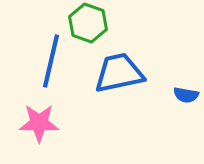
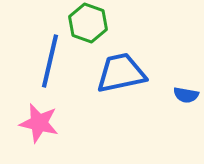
blue line: moved 1 px left
blue trapezoid: moved 2 px right
pink star: rotated 12 degrees clockwise
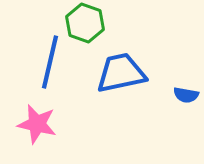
green hexagon: moved 3 px left
blue line: moved 1 px down
pink star: moved 2 px left, 1 px down
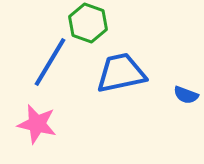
green hexagon: moved 3 px right
blue line: rotated 18 degrees clockwise
blue semicircle: rotated 10 degrees clockwise
